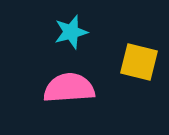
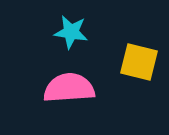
cyan star: rotated 24 degrees clockwise
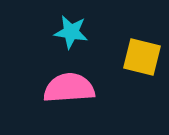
yellow square: moved 3 px right, 5 px up
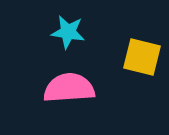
cyan star: moved 3 px left
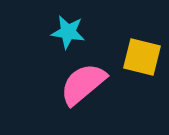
pink semicircle: moved 14 px right, 4 px up; rotated 36 degrees counterclockwise
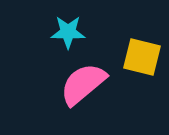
cyan star: rotated 8 degrees counterclockwise
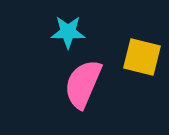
pink semicircle: rotated 27 degrees counterclockwise
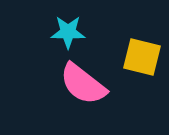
pink semicircle: rotated 75 degrees counterclockwise
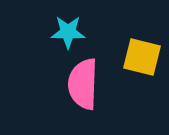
pink semicircle: rotated 54 degrees clockwise
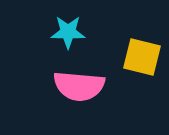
pink semicircle: moved 4 px left, 2 px down; rotated 87 degrees counterclockwise
